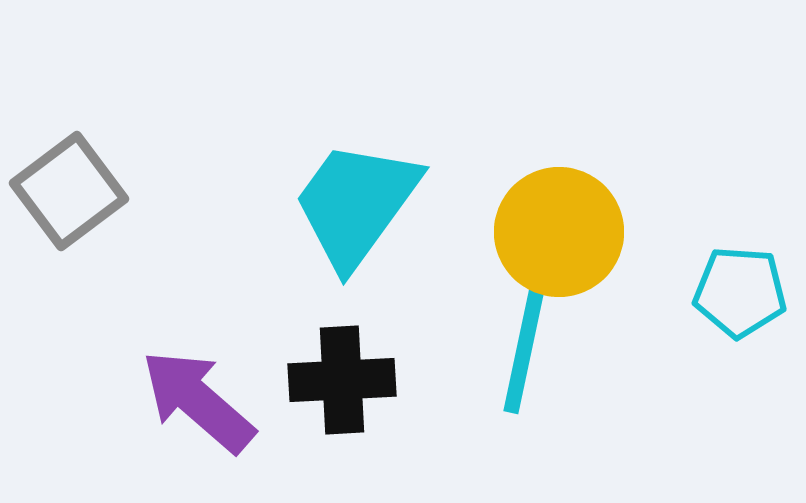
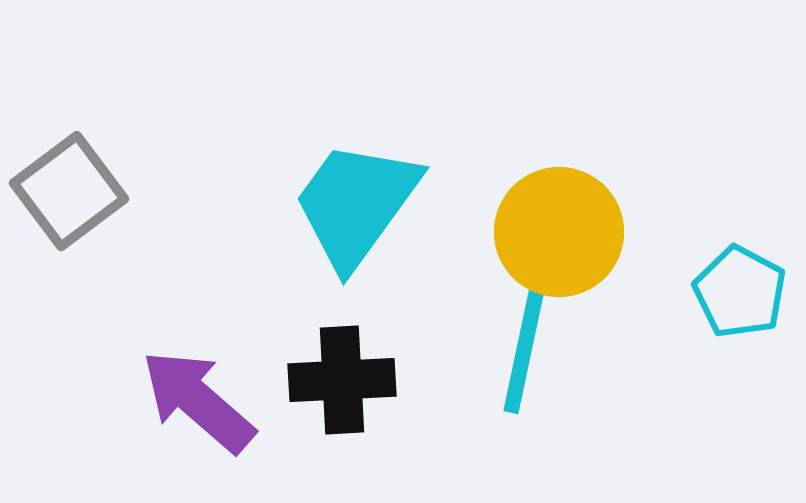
cyan pentagon: rotated 24 degrees clockwise
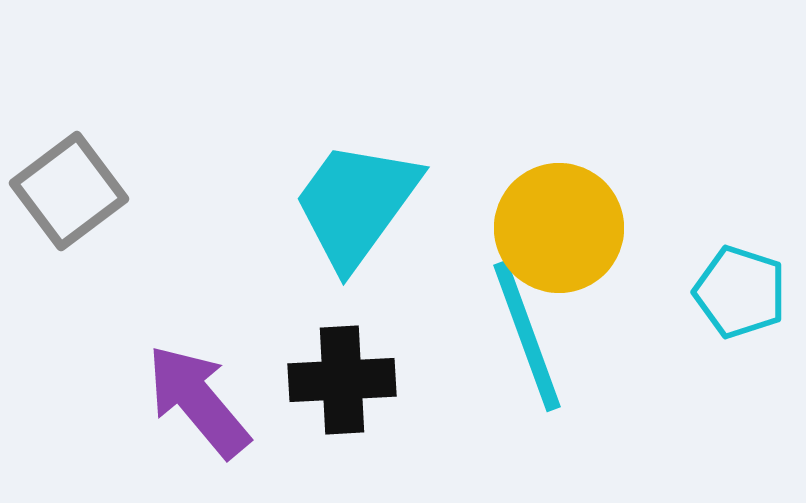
yellow circle: moved 4 px up
cyan pentagon: rotated 10 degrees counterclockwise
cyan line: rotated 32 degrees counterclockwise
purple arrow: rotated 9 degrees clockwise
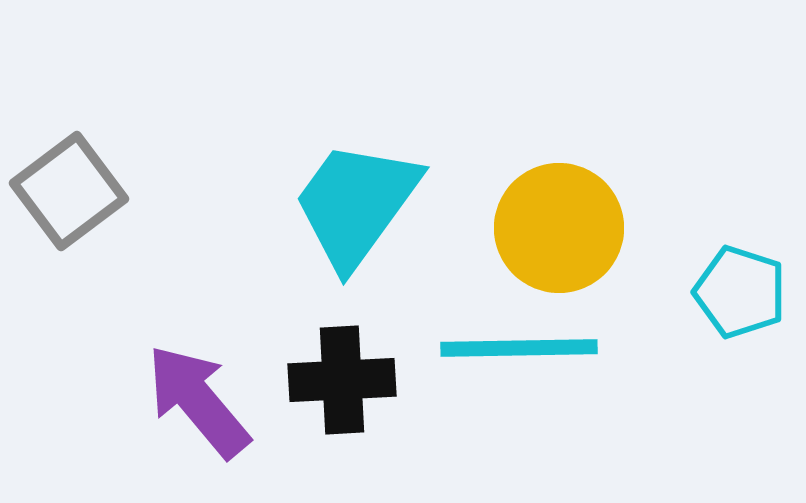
cyan line: moved 8 px left, 12 px down; rotated 71 degrees counterclockwise
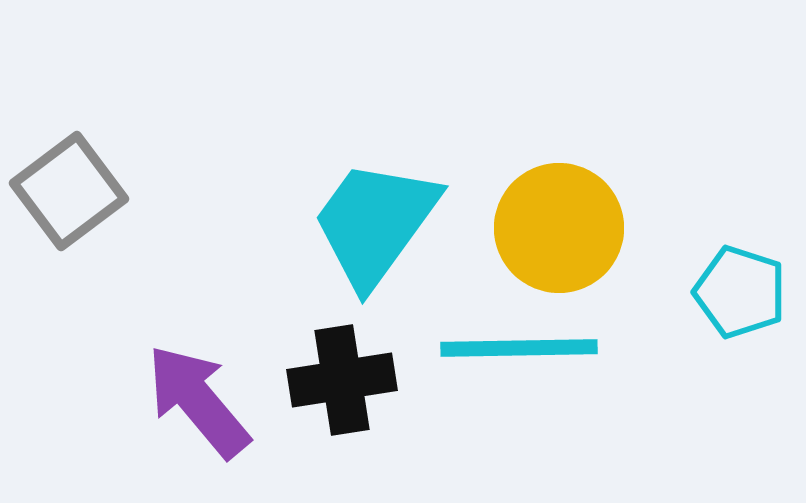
cyan trapezoid: moved 19 px right, 19 px down
black cross: rotated 6 degrees counterclockwise
